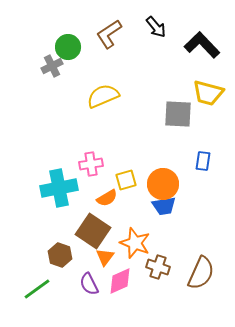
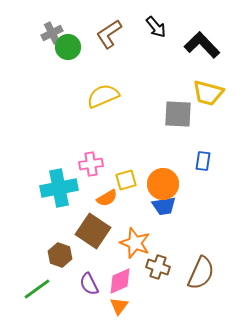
gray cross: moved 33 px up
orange triangle: moved 14 px right, 49 px down
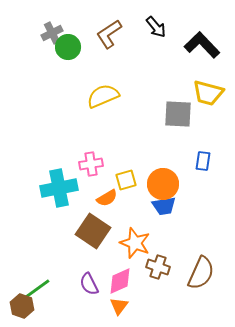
brown hexagon: moved 38 px left, 51 px down
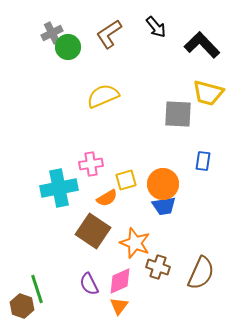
green line: rotated 72 degrees counterclockwise
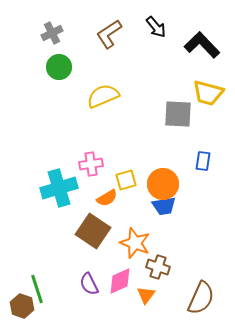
green circle: moved 9 px left, 20 px down
cyan cross: rotated 6 degrees counterclockwise
brown semicircle: moved 25 px down
orange triangle: moved 27 px right, 11 px up
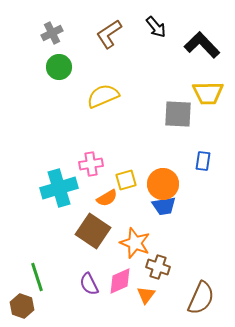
yellow trapezoid: rotated 16 degrees counterclockwise
green line: moved 12 px up
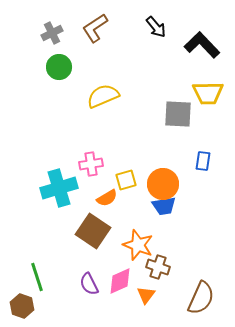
brown L-shape: moved 14 px left, 6 px up
orange star: moved 3 px right, 2 px down
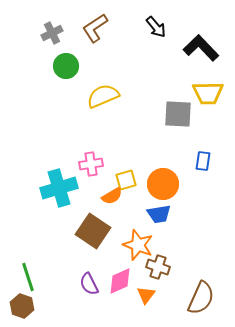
black L-shape: moved 1 px left, 3 px down
green circle: moved 7 px right, 1 px up
orange semicircle: moved 5 px right, 2 px up
blue trapezoid: moved 5 px left, 8 px down
green line: moved 9 px left
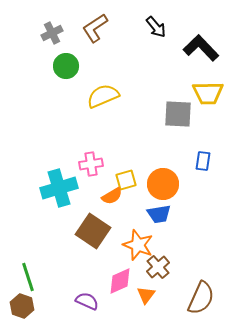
brown cross: rotated 30 degrees clockwise
purple semicircle: moved 2 px left, 17 px down; rotated 140 degrees clockwise
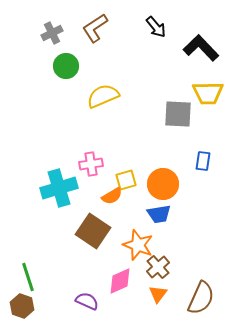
orange triangle: moved 12 px right, 1 px up
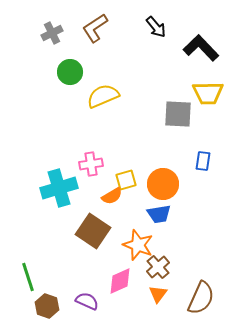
green circle: moved 4 px right, 6 px down
brown hexagon: moved 25 px right
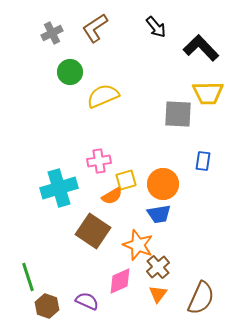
pink cross: moved 8 px right, 3 px up
